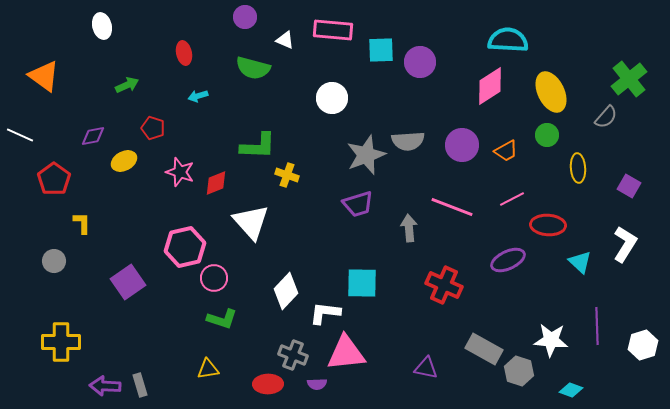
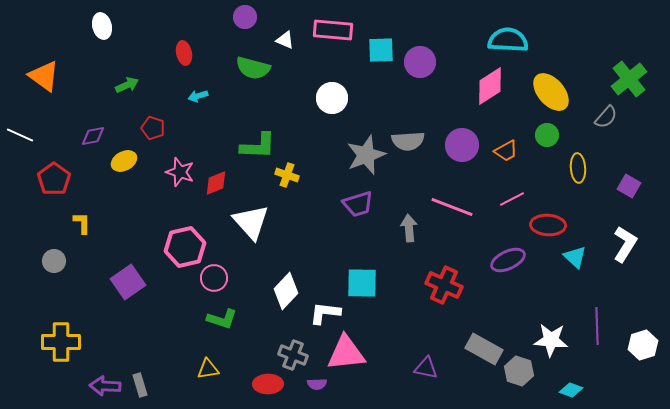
yellow ellipse at (551, 92): rotated 15 degrees counterclockwise
cyan triangle at (580, 262): moved 5 px left, 5 px up
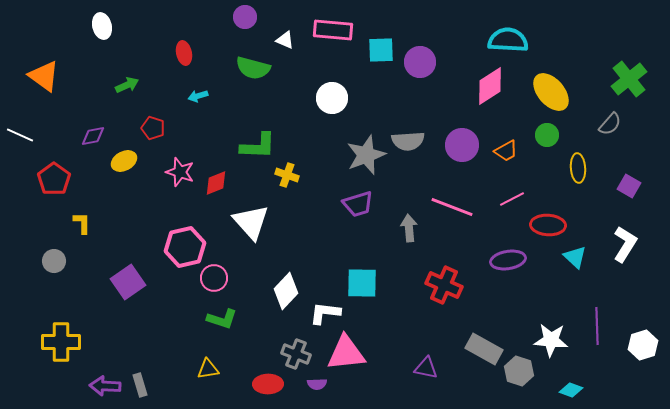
gray semicircle at (606, 117): moved 4 px right, 7 px down
purple ellipse at (508, 260): rotated 16 degrees clockwise
gray cross at (293, 355): moved 3 px right, 1 px up
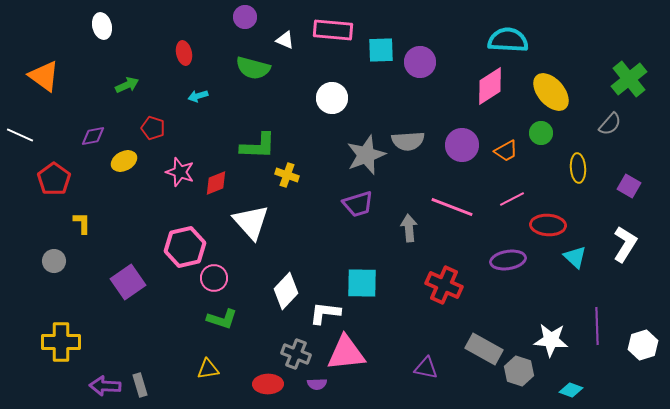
green circle at (547, 135): moved 6 px left, 2 px up
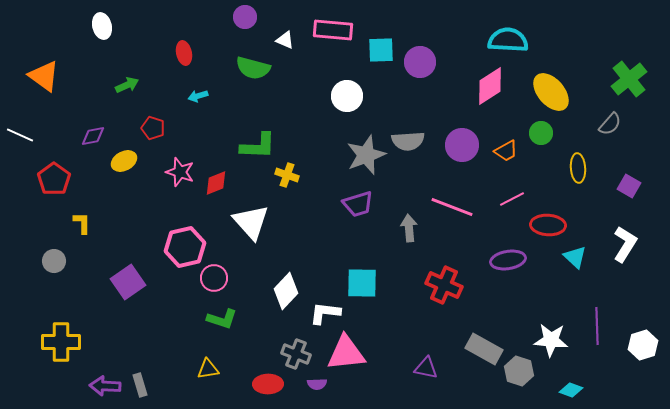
white circle at (332, 98): moved 15 px right, 2 px up
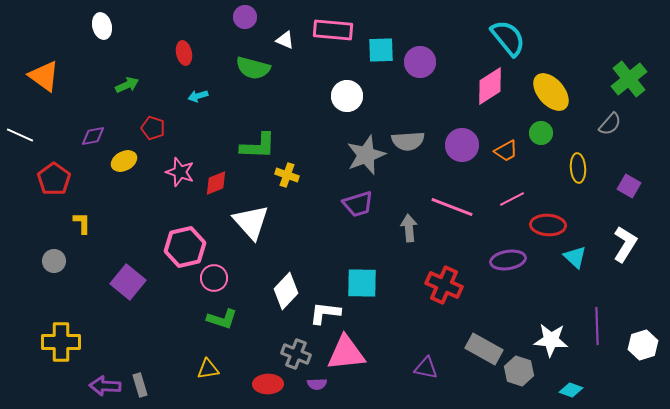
cyan semicircle at (508, 40): moved 2 px up; rotated 48 degrees clockwise
purple square at (128, 282): rotated 16 degrees counterclockwise
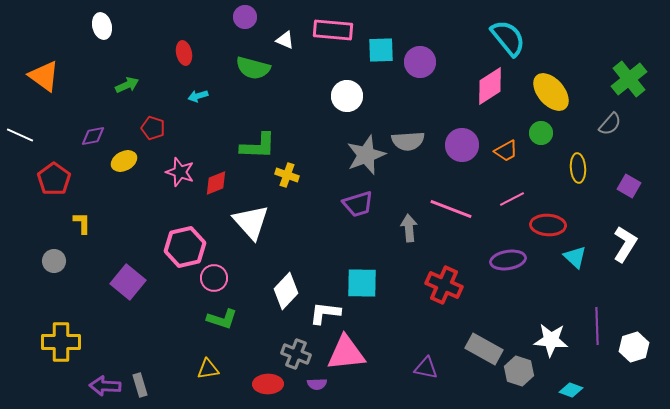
pink line at (452, 207): moved 1 px left, 2 px down
white hexagon at (643, 345): moved 9 px left, 2 px down
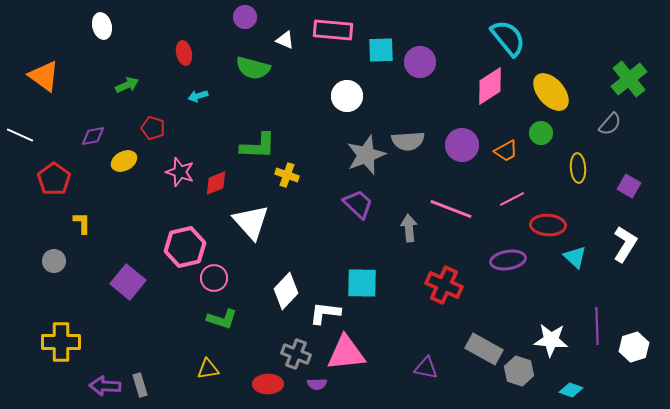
purple trapezoid at (358, 204): rotated 120 degrees counterclockwise
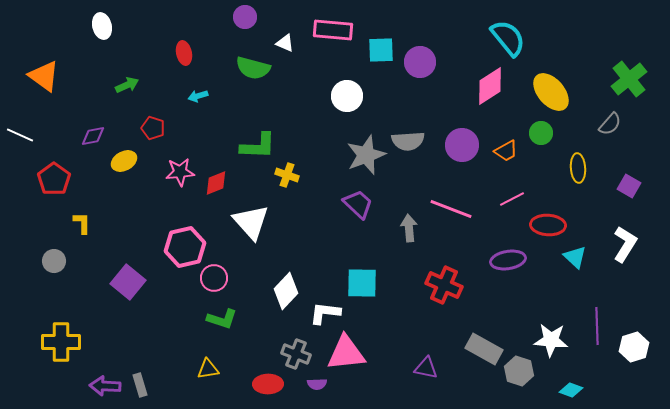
white triangle at (285, 40): moved 3 px down
pink star at (180, 172): rotated 24 degrees counterclockwise
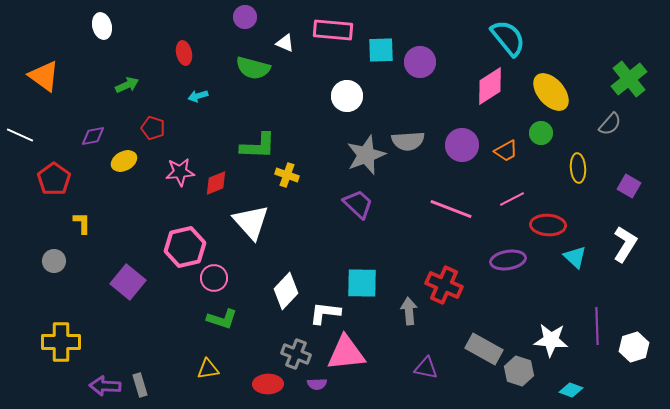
gray arrow at (409, 228): moved 83 px down
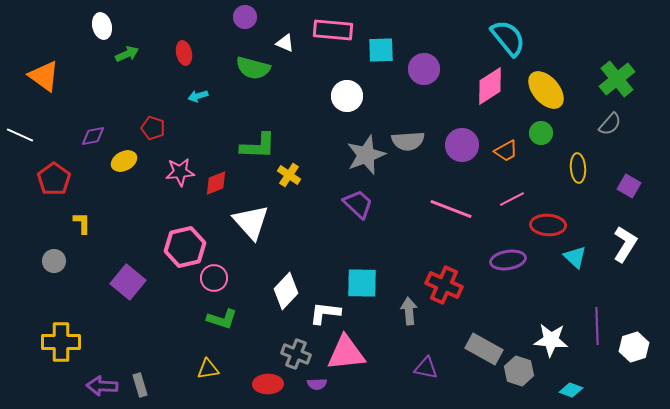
purple circle at (420, 62): moved 4 px right, 7 px down
green cross at (629, 79): moved 12 px left
green arrow at (127, 85): moved 31 px up
yellow ellipse at (551, 92): moved 5 px left, 2 px up
yellow cross at (287, 175): moved 2 px right; rotated 15 degrees clockwise
purple arrow at (105, 386): moved 3 px left
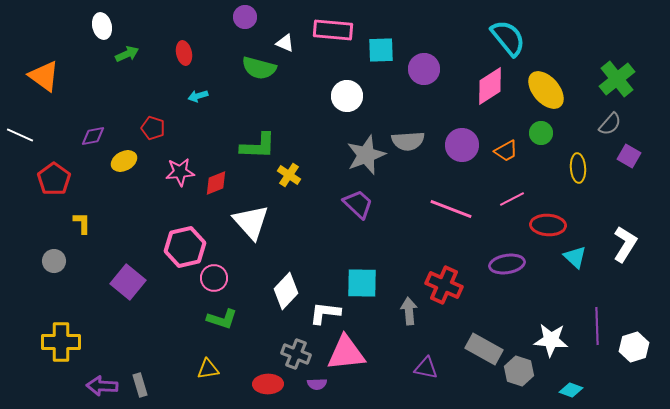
green semicircle at (253, 68): moved 6 px right
purple square at (629, 186): moved 30 px up
purple ellipse at (508, 260): moved 1 px left, 4 px down
